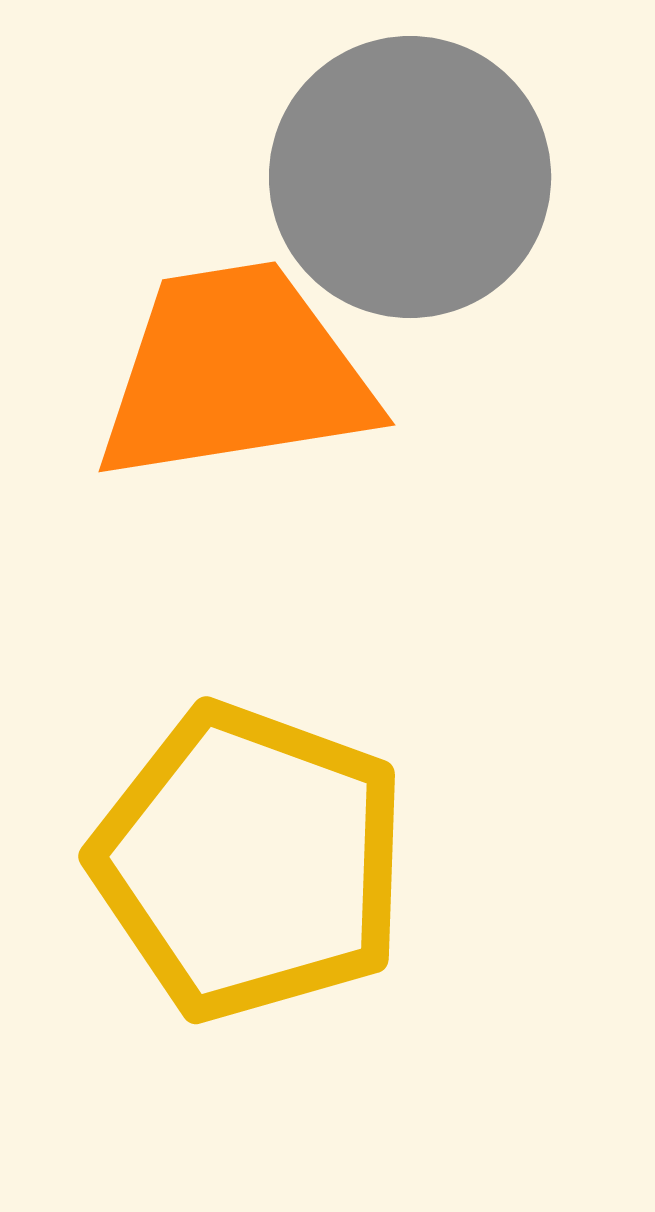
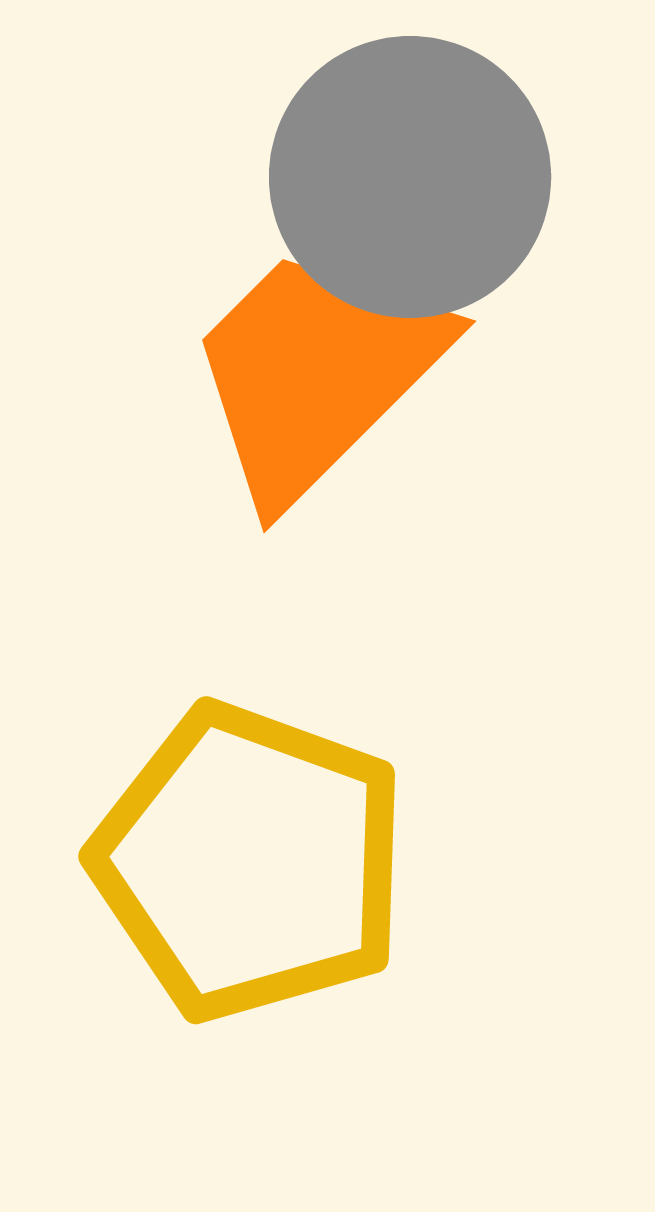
orange trapezoid: moved 81 px right; rotated 36 degrees counterclockwise
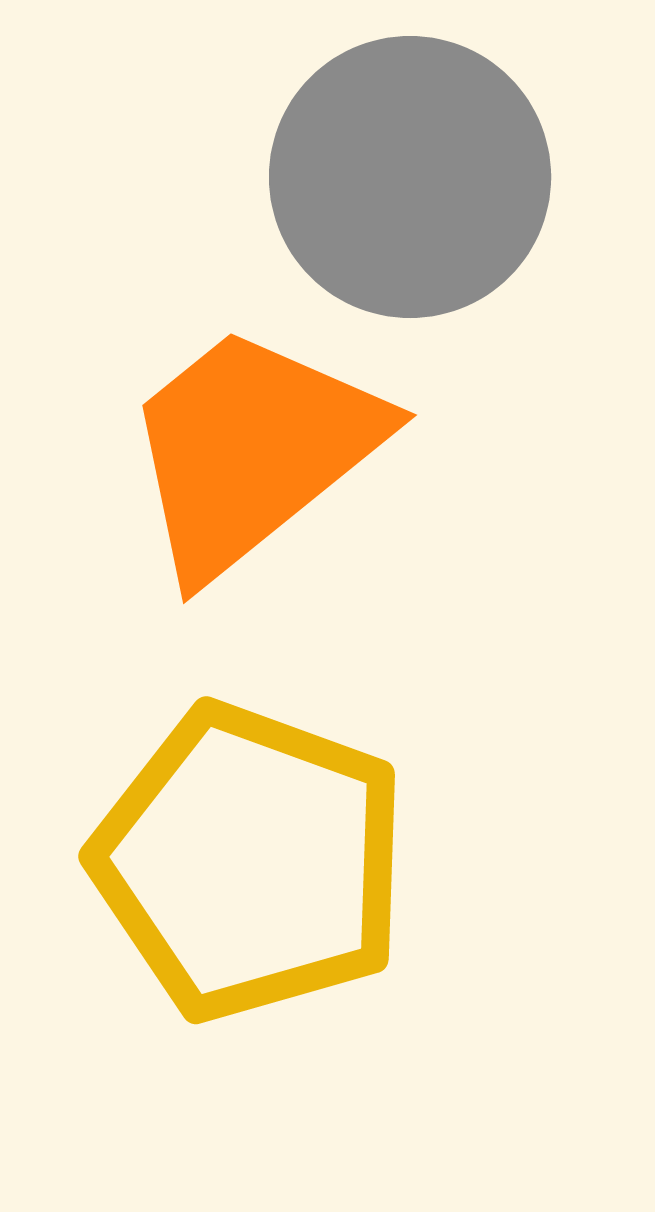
orange trapezoid: moved 64 px left, 77 px down; rotated 6 degrees clockwise
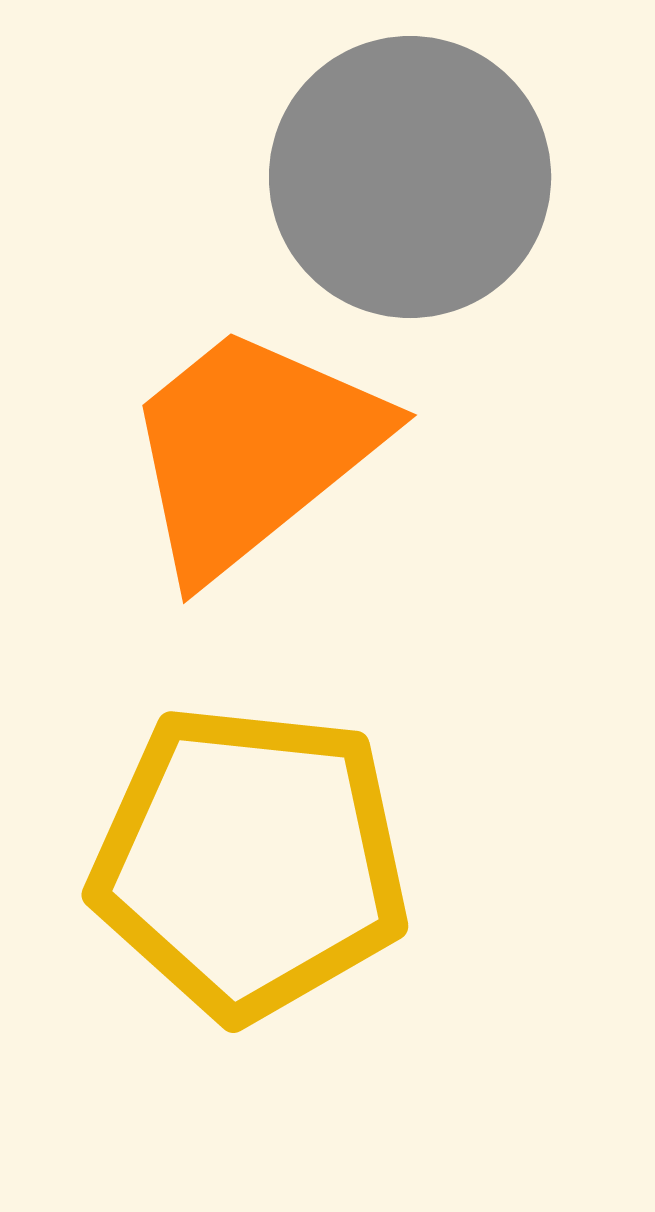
yellow pentagon: rotated 14 degrees counterclockwise
